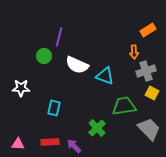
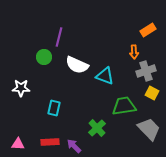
green circle: moved 1 px down
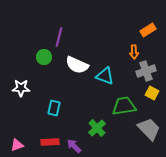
pink triangle: moved 1 px left, 1 px down; rotated 24 degrees counterclockwise
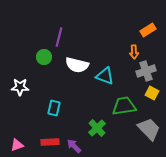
white semicircle: rotated 10 degrees counterclockwise
white star: moved 1 px left, 1 px up
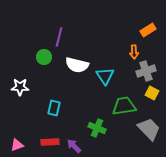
cyan triangle: rotated 36 degrees clockwise
green cross: rotated 24 degrees counterclockwise
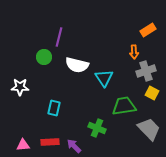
cyan triangle: moved 1 px left, 2 px down
pink triangle: moved 6 px right; rotated 16 degrees clockwise
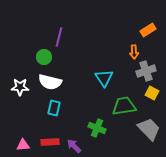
white semicircle: moved 27 px left, 17 px down
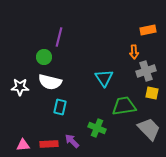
orange rectangle: rotated 21 degrees clockwise
yellow square: rotated 16 degrees counterclockwise
cyan rectangle: moved 6 px right, 1 px up
red rectangle: moved 1 px left, 2 px down
purple arrow: moved 2 px left, 5 px up
